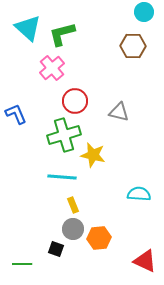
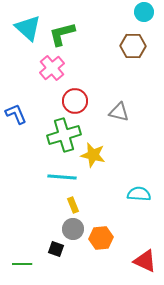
orange hexagon: moved 2 px right
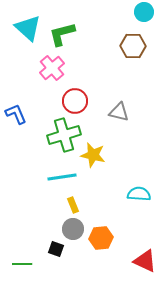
cyan line: rotated 12 degrees counterclockwise
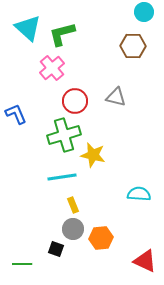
gray triangle: moved 3 px left, 15 px up
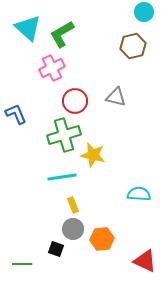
green L-shape: rotated 16 degrees counterclockwise
brown hexagon: rotated 15 degrees counterclockwise
pink cross: rotated 15 degrees clockwise
orange hexagon: moved 1 px right, 1 px down
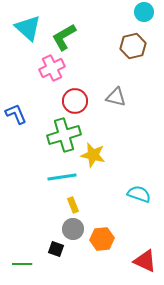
green L-shape: moved 2 px right, 3 px down
cyan semicircle: rotated 15 degrees clockwise
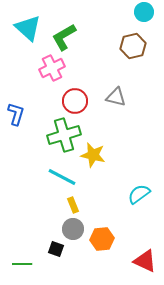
blue L-shape: rotated 40 degrees clockwise
cyan line: rotated 36 degrees clockwise
cyan semicircle: rotated 55 degrees counterclockwise
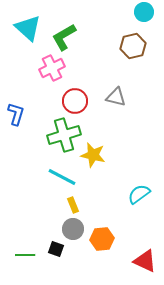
green line: moved 3 px right, 9 px up
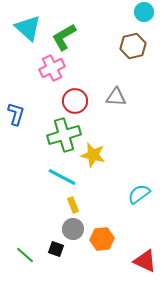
gray triangle: rotated 10 degrees counterclockwise
green line: rotated 42 degrees clockwise
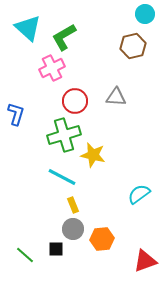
cyan circle: moved 1 px right, 2 px down
black square: rotated 21 degrees counterclockwise
red triangle: rotated 45 degrees counterclockwise
